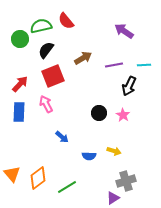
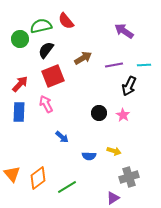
gray cross: moved 3 px right, 4 px up
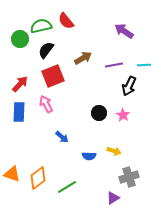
orange triangle: rotated 30 degrees counterclockwise
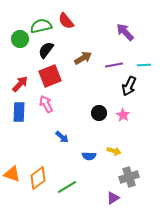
purple arrow: moved 1 px right, 1 px down; rotated 12 degrees clockwise
red square: moved 3 px left
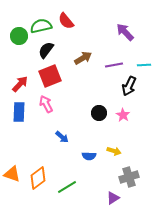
green circle: moved 1 px left, 3 px up
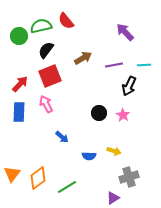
orange triangle: rotated 48 degrees clockwise
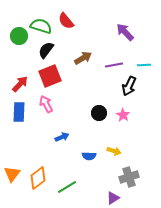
green semicircle: rotated 30 degrees clockwise
blue arrow: rotated 64 degrees counterclockwise
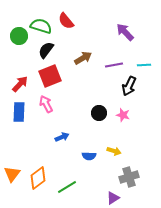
pink star: rotated 16 degrees counterclockwise
